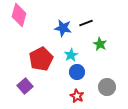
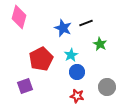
pink diamond: moved 2 px down
blue star: rotated 12 degrees clockwise
purple square: rotated 21 degrees clockwise
red star: rotated 16 degrees counterclockwise
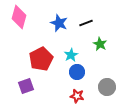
blue star: moved 4 px left, 5 px up
purple square: moved 1 px right
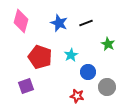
pink diamond: moved 2 px right, 4 px down
green star: moved 8 px right
red pentagon: moved 1 px left, 2 px up; rotated 25 degrees counterclockwise
blue circle: moved 11 px right
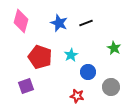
green star: moved 6 px right, 4 px down
gray circle: moved 4 px right
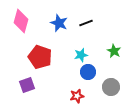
green star: moved 3 px down
cyan star: moved 10 px right; rotated 16 degrees clockwise
purple square: moved 1 px right, 1 px up
red star: rotated 24 degrees counterclockwise
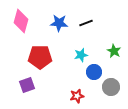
blue star: rotated 18 degrees counterclockwise
red pentagon: rotated 20 degrees counterclockwise
blue circle: moved 6 px right
